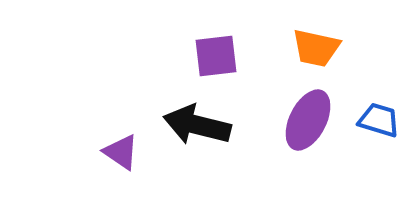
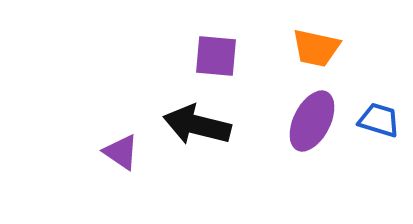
purple square: rotated 12 degrees clockwise
purple ellipse: moved 4 px right, 1 px down
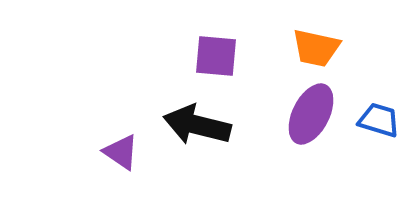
purple ellipse: moved 1 px left, 7 px up
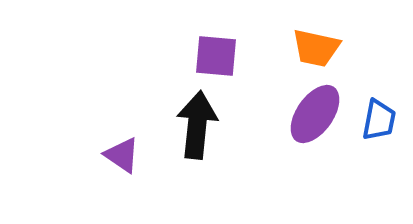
purple ellipse: moved 4 px right; rotated 8 degrees clockwise
blue trapezoid: rotated 84 degrees clockwise
black arrow: rotated 82 degrees clockwise
purple triangle: moved 1 px right, 3 px down
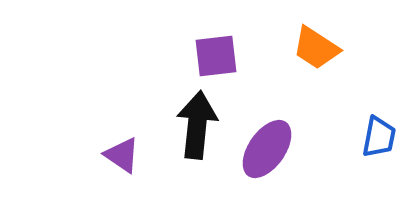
orange trapezoid: rotated 21 degrees clockwise
purple square: rotated 12 degrees counterclockwise
purple ellipse: moved 48 px left, 35 px down
blue trapezoid: moved 17 px down
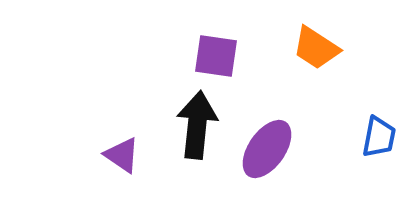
purple square: rotated 15 degrees clockwise
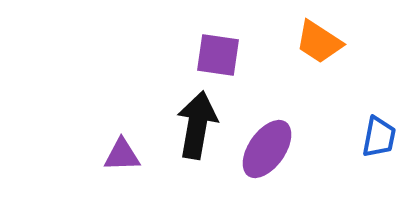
orange trapezoid: moved 3 px right, 6 px up
purple square: moved 2 px right, 1 px up
black arrow: rotated 4 degrees clockwise
purple triangle: rotated 36 degrees counterclockwise
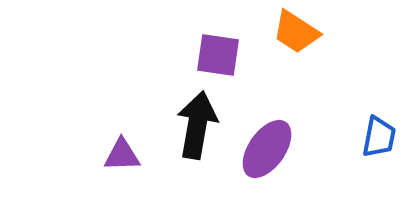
orange trapezoid: moved 23 px left, 10 px up
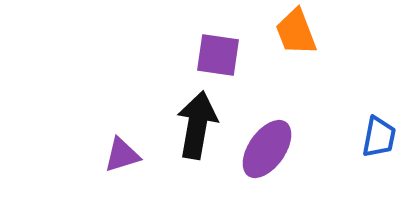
orange trapezoid: rotated 36 degrees clockwise
purple triangle: rotated 15 degrees counterclockwise
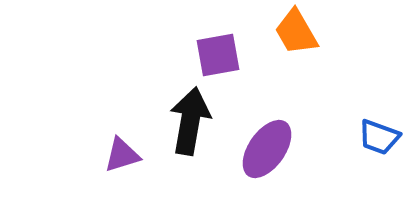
orange trapezoid: rotated 9 degrees counterclockwise
purple square: rotated 18 degrees counterclockwise
black arrow: moved 7 px left, 4 px up
blue trapezoid: rotated 99 degrees clockwise
